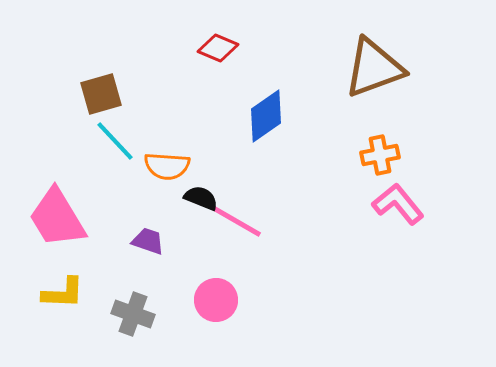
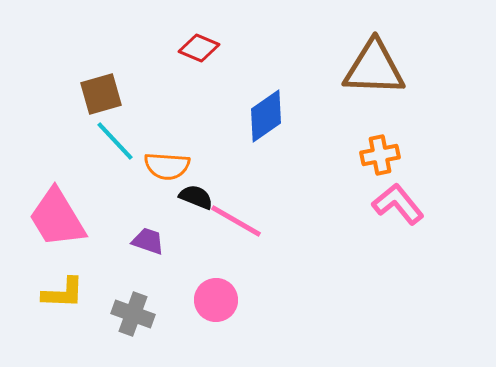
red diamond: moved 19 px left
brown triangle: rotated 22 degrees clockwise
black semicircle: moved 5 px left, 1 px up
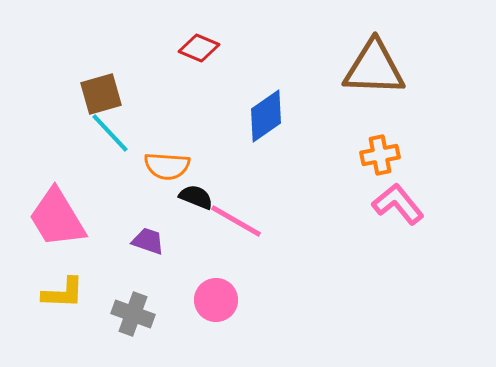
cyan line: moved 5 px left, 8 px up
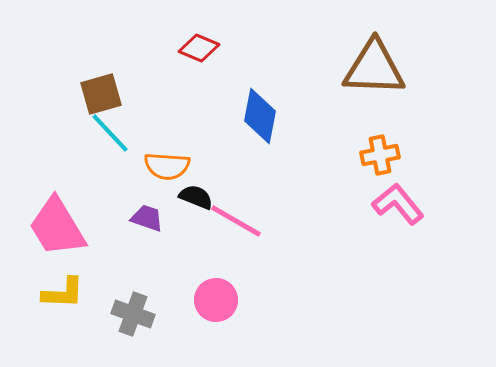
blue diamond: moved 6 px left; rotated 44 degrees counterclockwise
pink trapezoid: moved 9 px down
purple trapezoid: moved 1 px left, 23 px up
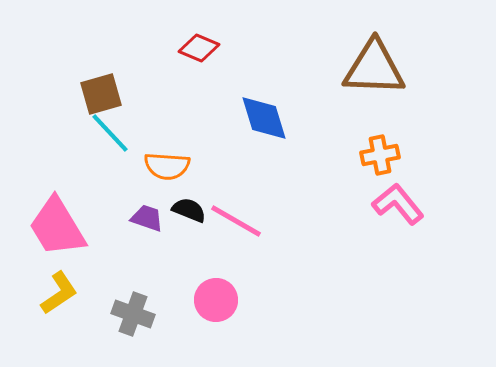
blue diamond: moved 4 px right, 2 px down; rotated 28 degrees counterclockwise
black semicircle: moved 7 px left, 13 px down
yellow L-shape: moved 4 px left; rotated 36 degrees counterclockwise
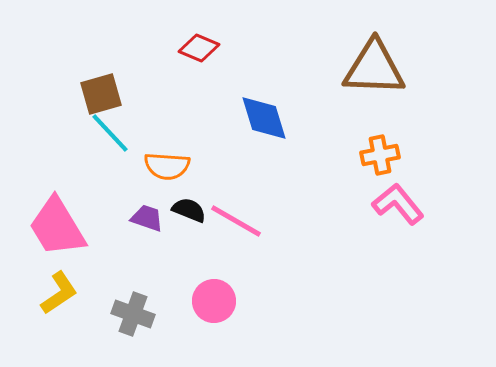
pink circle: moved 2 px left, 1 px down
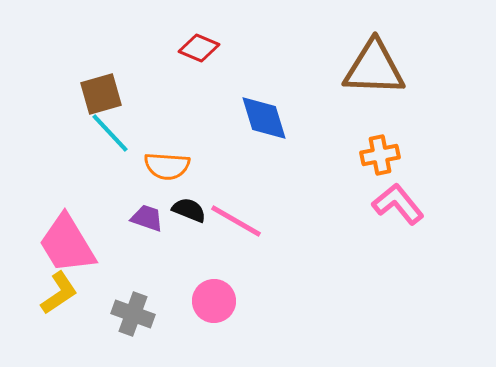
pink trapezoid: moved 10 px right, 17 px down
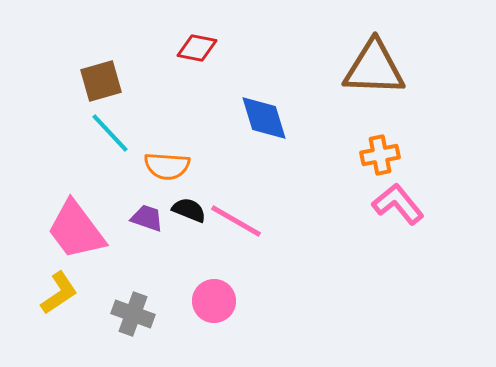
red diamond: moved 2 px left; rotated 12 degrees counterclockwise
brown square: moved 13 px up
pink trapezoid: moved 9 px right, 14 px up; rotated 6 degrees counterclockwise
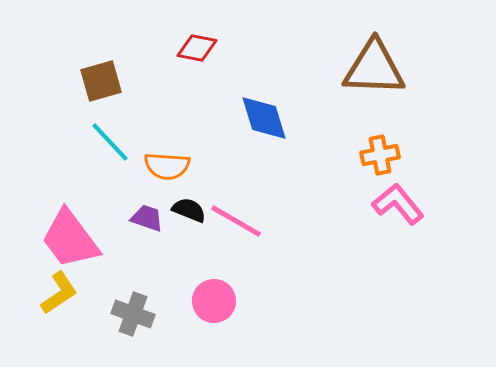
cyan line: moved 9 px down
pink trapezoid: moved 6 px left, 9 px down
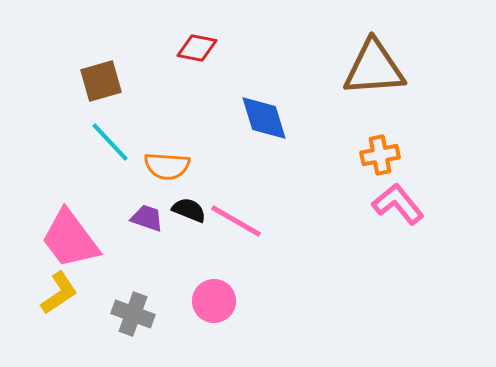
brown triangle: rotated 6 degrees counterclockwise
